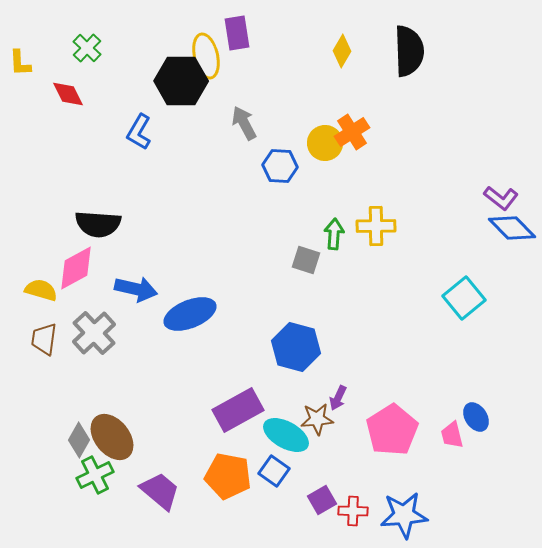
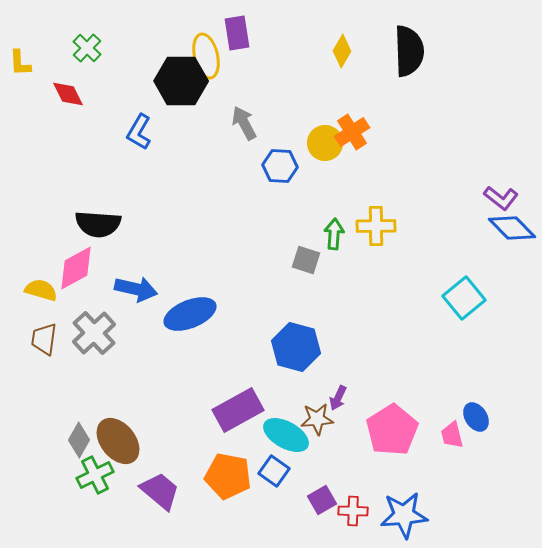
brown ellipse at (112, 437): moved 6 px right, 4 px down
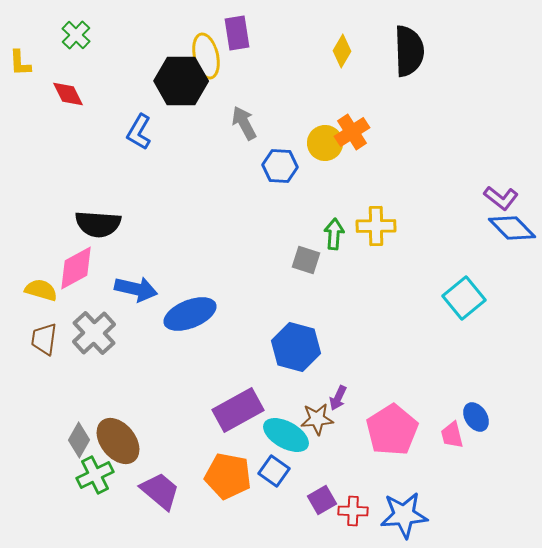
green cross at (87, 48): moved 11 px left, 13 px up
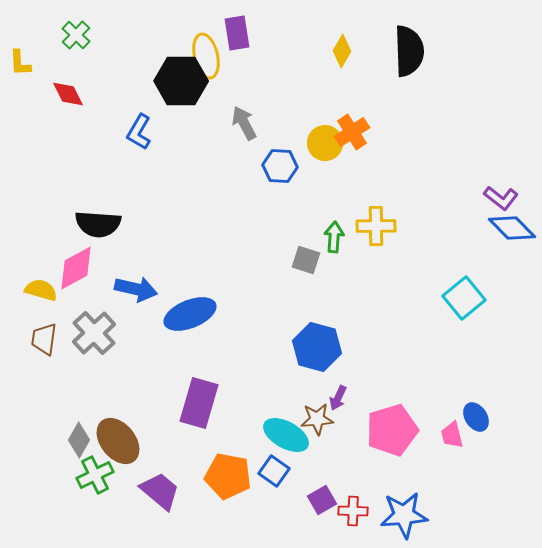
green arrow at (334, 234): moved 3 px down
blue hexagon at (296, 347): moved 21 px right
purple rectangle at (238, 410): moved 39 px left, 7 px up; rotated 45 degrees counterclockwise
pink pentagon at (392, 430): rotated 15 degrees clockwise
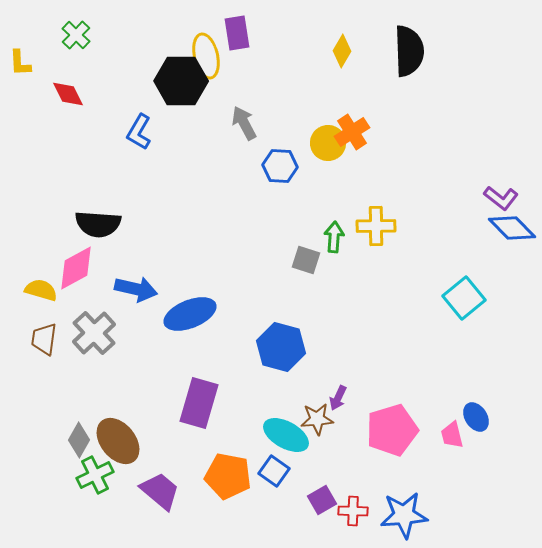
yellow circle at (325, 143): moved 3 px right
blue hexagon at (317, 347): moved 36 px left
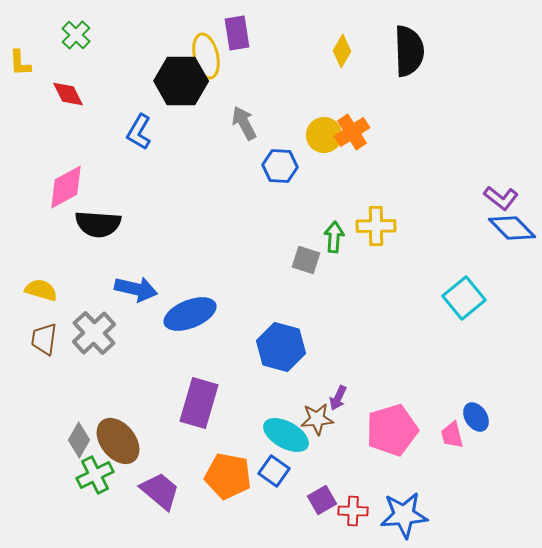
yellow circle at (328, 143): moved 4 px left, 8 px up
pink diamond at (76, 268): moved 10 px left, 81 px up
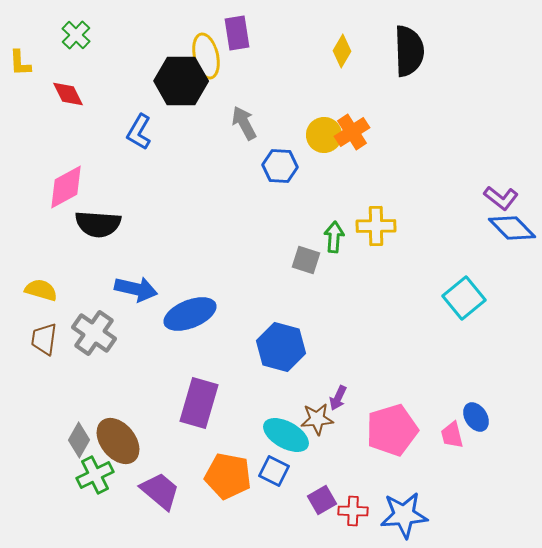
gray cross at (94, 333): rotated 12 degrees counterclockwise
blue square at (274, 471): rotated 8 degrees counterclockwise
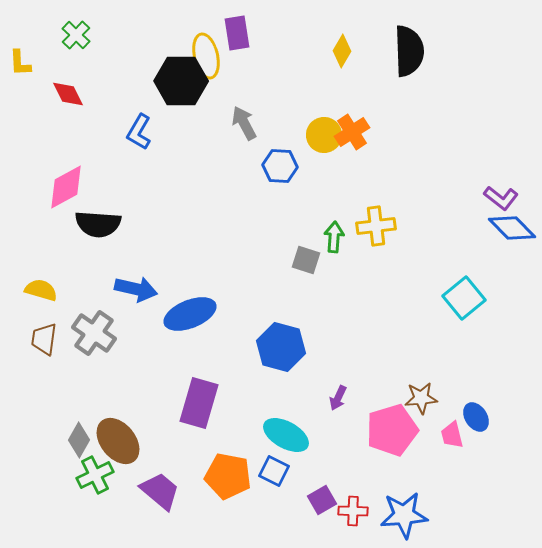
yellow cross at (376, 226): rotated 6 degrees counterclockwise
brown star at (317, 419): moved 104 px right, 21 px up
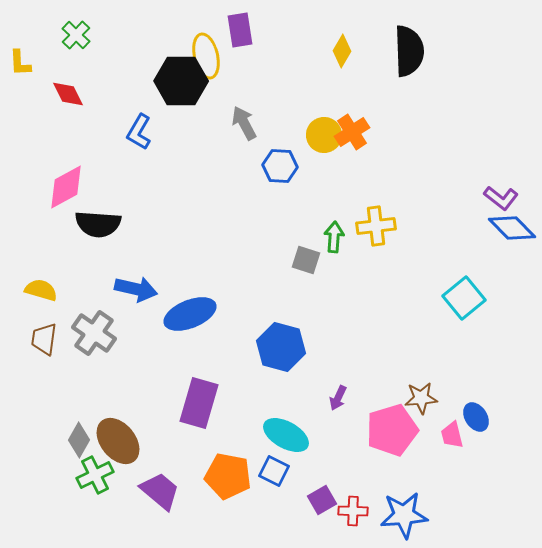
purple rectangle at (237, 33): moved 3 px right, 3 px up
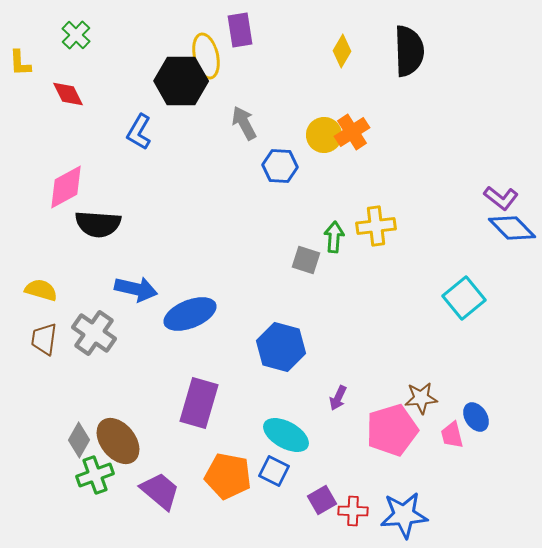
green cross at (95, 475): rotated 6 degrees clockwise
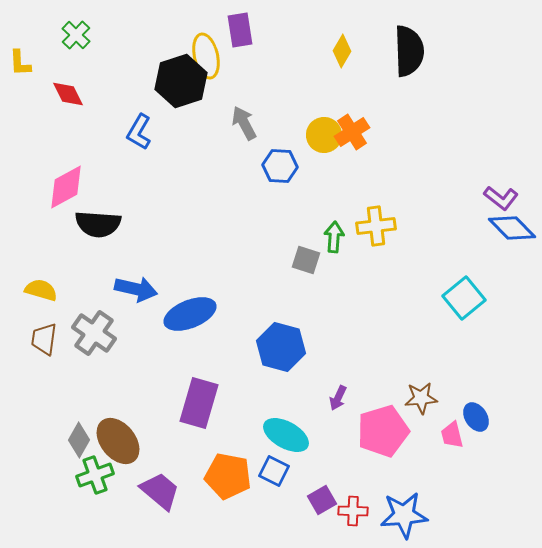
black hexagon at (181, 81): rotated 18 degrees counterclockwise
pink pentagon at (392, 430): moved 9 px left, 1 px down
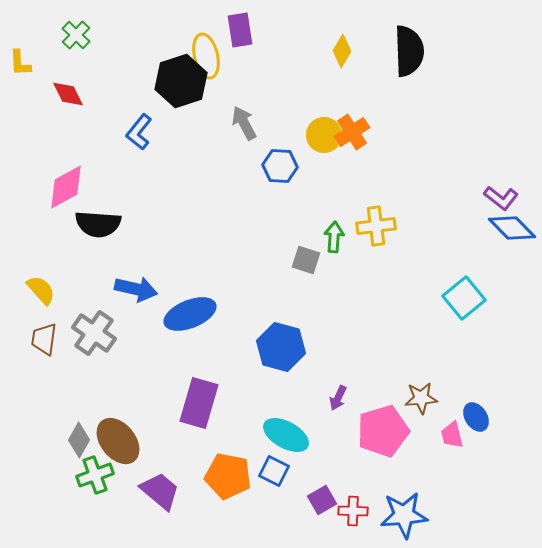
blue L-shape at (139, 132): rotated 9 degrees clockwise
yellow semicircle at (41, 290): rotated 32 degrees clockwise
